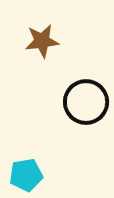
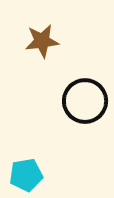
black circle: moved 1 px left, 1 px up
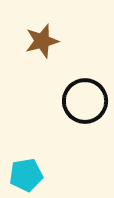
brown star: rotated 8 degrees counterclockwise
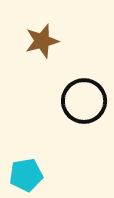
black circle: moved 1 px left
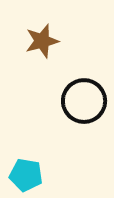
cyan pentagon: rotated 20 degrees clockwise
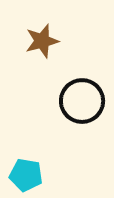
black circle: moved 2 px left
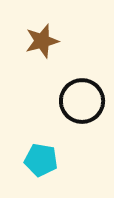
cyan pentagon: moved 15 px right, 15 px up
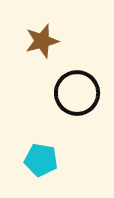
black circle: moved 5 px left, 8 px up
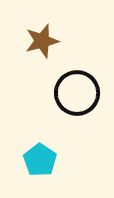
cyan pentagon: moved 1 px left; rotated 24 degrees clockwise
